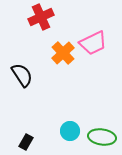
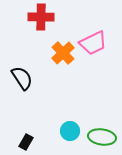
red cross: rotated 25 degrees clockwise
black semicircle: moved 3 px down
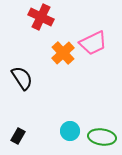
red cross: rotated 25 degrees clockwise
black rectangle: moved 8 px left, 6 px up
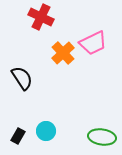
cyan circle: moved 24 px left
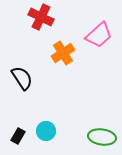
pink trapezoid: moved 6 px right, 8 px up; rotated 16 degrees counterclockwise
orange cross: rotated 10 degrees clockwise
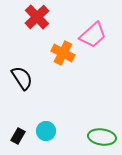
red cross: moved 4 px left; rotated 20 degrees clockwise
pink trapezoid: moved 6 px left
orange cross: rotated 30 degrees counterclockwise
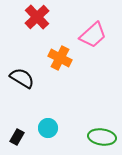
orange cross: moved 3 px left, 5 px down
black semicircle: rotated 25 degrees counterclockwise
cyan circle: moved 2 px right, 3 px up
black rectangle: moved 1 px left, 1 px down
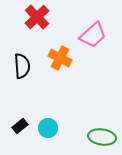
black semicircle: moved 12 px up; rotated 55 degrees clockwise
black rectangle: moved 3 px right, 11 px up; rotated 21 degrees clockwise
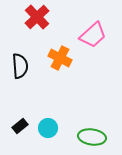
black semicircle: moved 2 px left
green ellipse: moved 10 px left
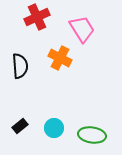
red cross: rotated 20 degrees clockwise
pink trapezoid: moved 11 px left, 6 px up; rotated 80 degrees counterclockwise
cyan circle: moved 6 px right
green ellipse: moved 2 px up
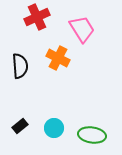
orange cross: moved 2 px left
